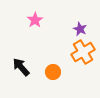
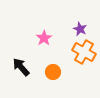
pink star: moved 9 px right, 18 px down
orange cross: moved 1 px right; rotated 30 degrees counterclockwise
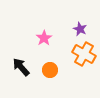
orange cross: moved 2 px down
orange circle: moved 3 px left, 2 px up
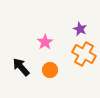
pink star: moved 1 px right, 4 px down
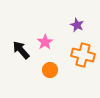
purple star: moved 3 px left, 4 px up
orange cross: moved 1 px left, 1 px down; rotated 15 degrees counterclockwise
black arrow: moved 17 px up
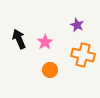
black arrow: moved 2 px left, 11 px up; rotated 18 degrees clockwise
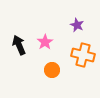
black arrow: moved 6 px down
orange circle: moved 2 px right
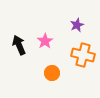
purple star: rotated 24 degrees clockwise
pink star: moved 1 px up
orange circle: moved 3 px down
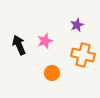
pink star: rotated 14 degrees clockwise
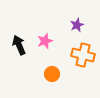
orange circle: moved 1 px down
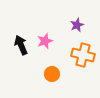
black arrow: moved 2 px right
